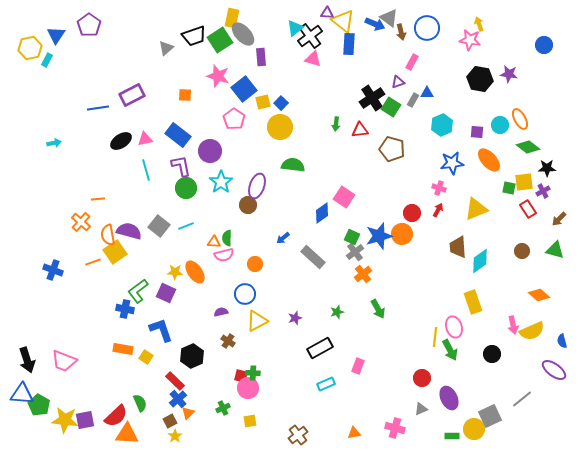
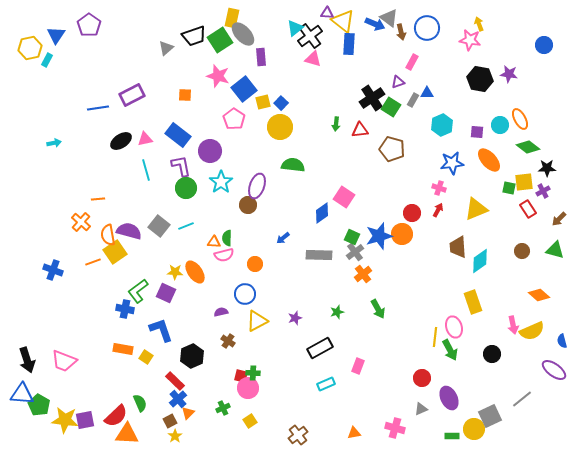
gray rectangle at (313, 257): moved 6 px right, 2 px up; rotated 40 degrees counterclockwise
yellow square at (250, 421): rotated 24 degrees counterclockwise
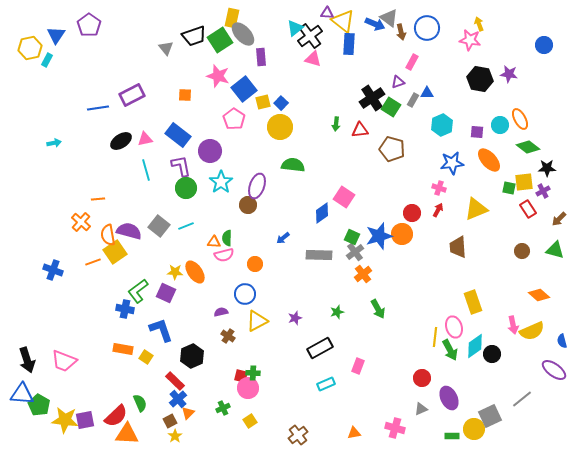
gray triangle at (166, 48): rotated 28 degrees counterclockwise
cyan diamond at (480, 261): moved 5 px left, 85 px down
brown cross at (228, 341): moved 5 px up
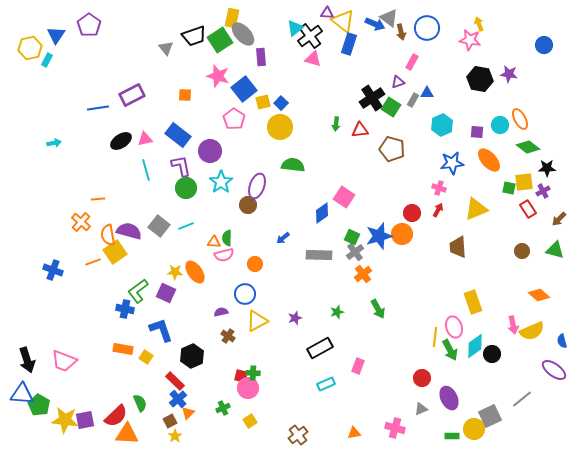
blue rectangle at (349, 44): rotated 15 degrees clockwise
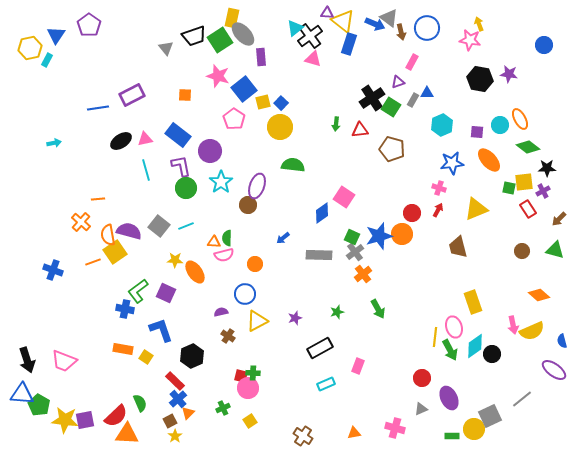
brown trapezoid at (458, 247): rotated 10 degrees counterclockwise
yellow star at (175, 272): moved 12 px up
brown cross at (298, 435): moved 5 px right, 1 px down; rotated 18 degrees counterclockwise
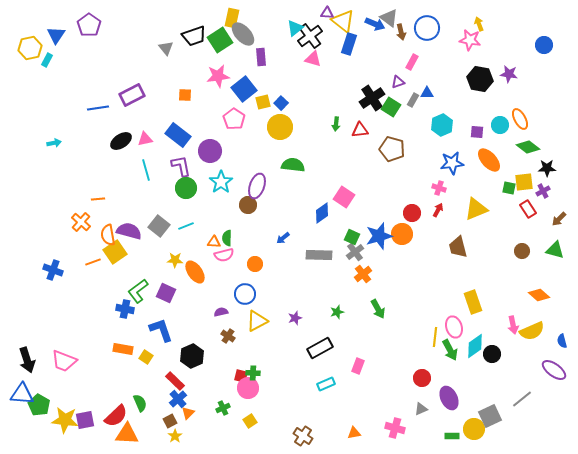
pink star at (218, 76): rotated 25 degrees counterclockwise
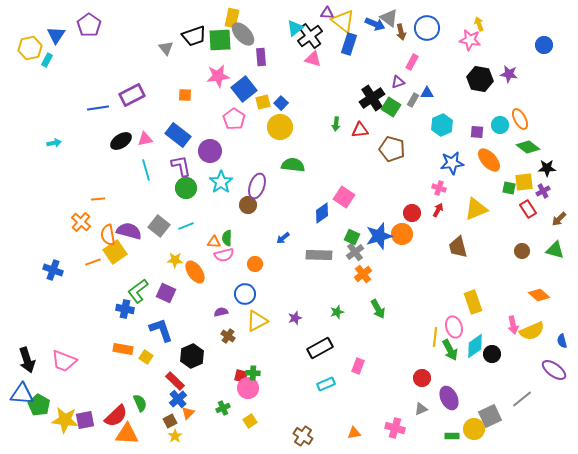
green square at (220, 40): rotated 30 degrees clockwise
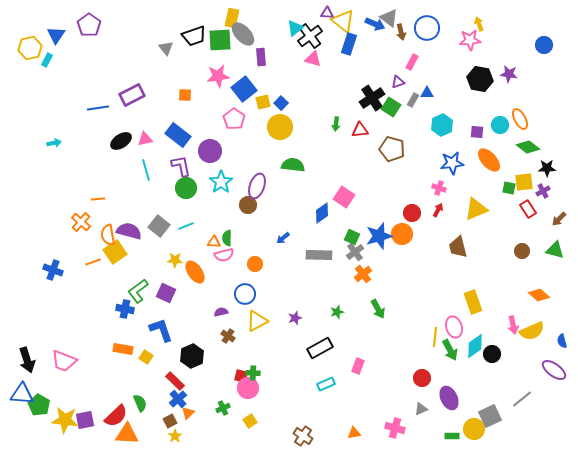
pink star at (470, 40): rotated 15 degrees counterclockwise
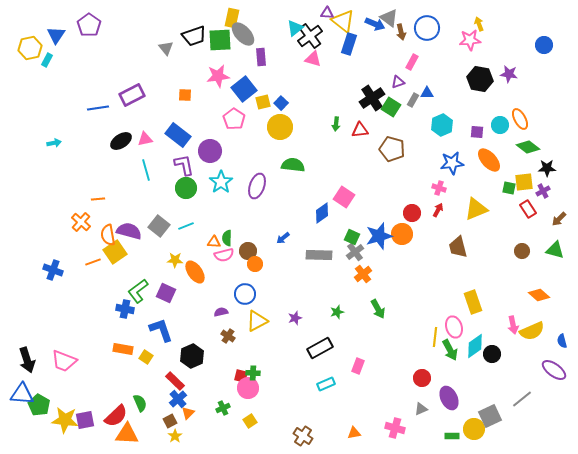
purple L-shape at (181, 166): moved 3 px right, 1 px up
brown circle at (248, 205): moved 46 px down
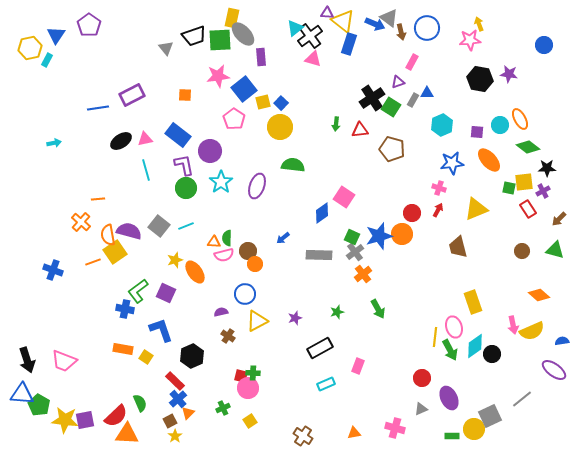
yellow star at (175, 260): rotated 21 degrees counterclockwise
blue semicircle at (562, 341): rotated 96 degrees clockwise
